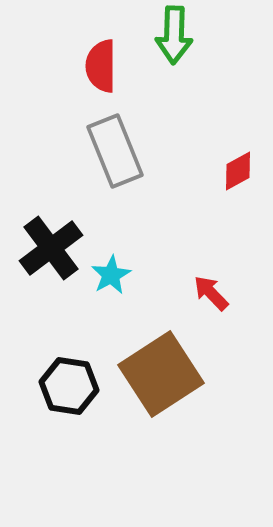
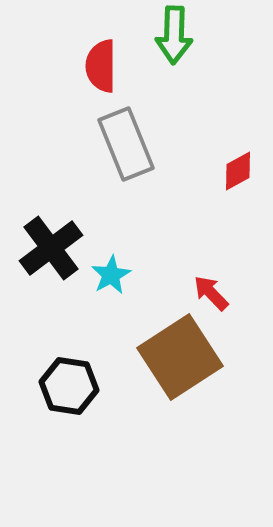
gray rectangle: moved 11 px right, 7 px up
brown square: moved 19 px right, 17 px up
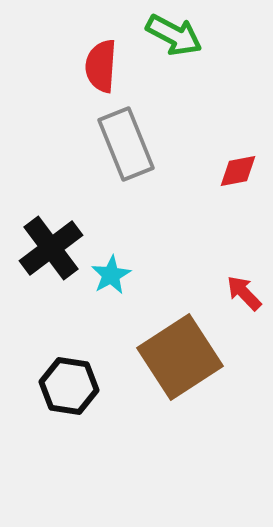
green arrow: rotated 64 degrees counterclockwise
red semicircle: rotated 4 degrees clockwise
red diamond: rotated 18 degrees clockwise
red arrow: moved 33 px right
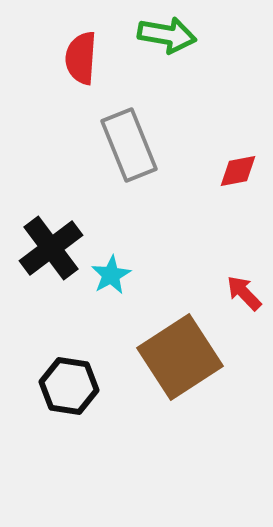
green arrow: moved 7 px left; rotated 18 degrees counterclockwise
red semicircle: moved 20 px left, 8 px up
gray rectangle: moved 3 px right, 1 px down
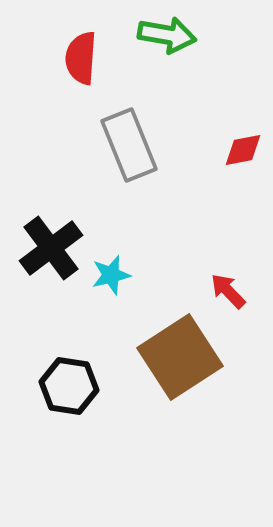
red diamond: moved 5 px right, 21 px up
cyan star: rotated 15 degrees clockwise
red arrow: moved 16 px left, 2 px up
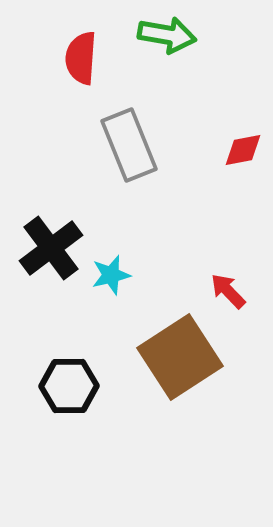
black hexagon: rotated 10 degrees counterclockwise
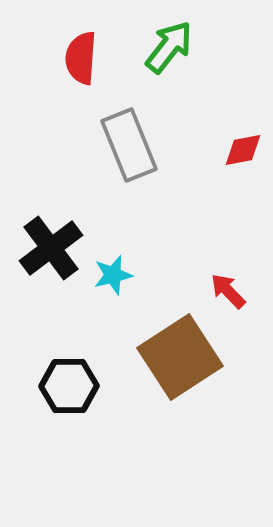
green arrow: moved 2 px right, 12 px down; rotated 62 degrees counterclockwise
cyan star: moved 2 px right
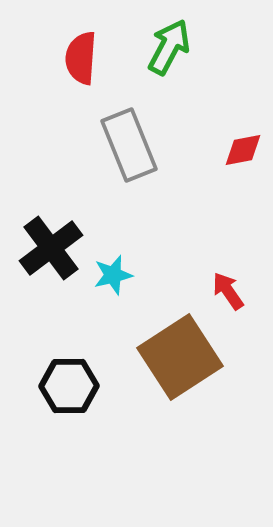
green arrow: rotated 10 degrees counterclockwise
red arrow: rotated 9 degrees clockwise
